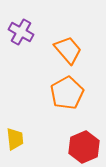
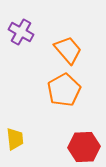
orange pentagon: moved 3 px left, 3 px up
red hexagon: rotated 20 degrees clockwise
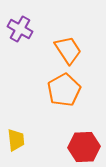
purple cross: moved 1 px left, 3 px up
orange trapezoid: rotated 8 degrees clockwise
yellow trapezoid: moved 1 px right, 1 px down
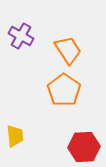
purple cross: moved 1 px right, 7 px down
orange pentagon: rotated 8 degrees counterclockwise
yellow trapezoid: moved 1 px left, 4 px up
